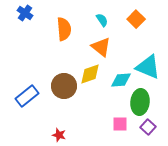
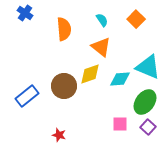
cyan diamond: moved 1 px left, 1 px up
green ellipse: moved 5 px right; rotated 30 degrees clockwise
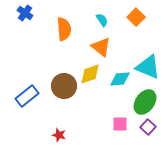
orange square: moved 2 px up
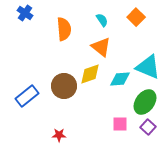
red star: rotated 16 degrees counterclockwise
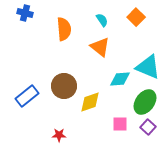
blue cross: rotated 21 degrees counterclockwise
orange triangle: moved 1 px left
yellow diamond: moved 28 px down
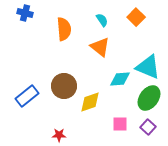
green ellipse: moved 4 px right, 4 px up
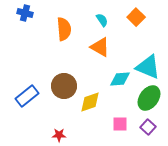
orange triangle: rotated 10 degrees counterclockwise
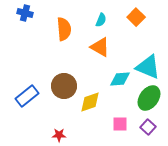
cyan semicircle: moved 1 px left; rotated 56 degrees clockwise
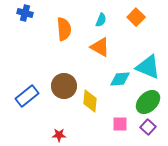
green ellipse: moved 1 px left, 4 px down; rotated 10 degrees clockwise
yellow diamond: moved 1 px up; rotated 65 degrees counterclockwise
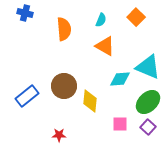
orange triangle: moved 5 px right, 1 px up
